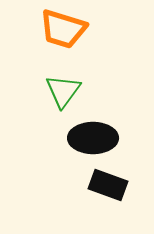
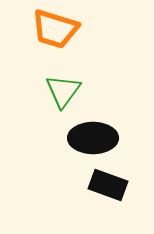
orange trapezoid: moved 8 px left
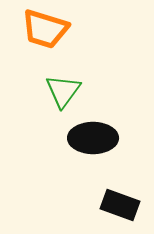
orange trapezoid: moved 10 px left
black rectangle: moved 12 px right, 20 px down
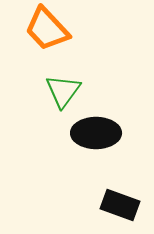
orange trapezoid: moved 2 px right; rotated 30 degrees clockwise
black ellipse: moved 3 px right, 5 px up
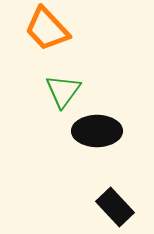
black ellipse: moved 1 px right, 2 px up
black rectangle: moved 5 px left, 2 px down; rotated 27 degrees clockwise
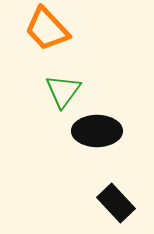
black rectangle: moved 1 px right, 4 px up
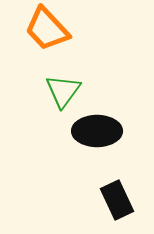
black rectangle: moved 1 px right, 3 px up; rotated 18 degrees clockwise
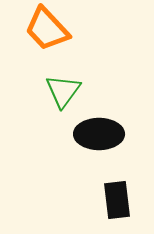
black ellipse: moved 2 px right, 3 px down
black rectangle: rotated 18 degrees clockwise
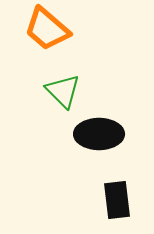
orange trapezoid: rotated 6 degrees counterclockwise
green triangle: rotated 21 degrees counterclockwise
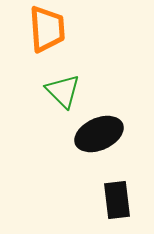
orange trapezoid: rotated 135 degrees counterclockwise
black ellipse: rotated 24 degrees counterclockwise
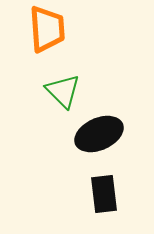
black rectangle: moved 13 px left, 6 px up
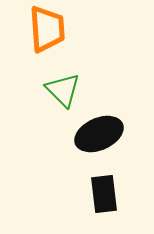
green triangle: moved 1 px up
